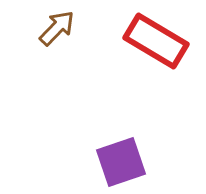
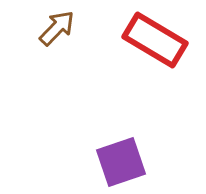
red rectangle: moved 1 px left, 1 px up
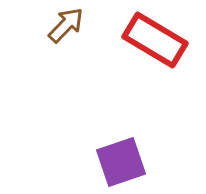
brown arrow: moved 9 px right, 3 px up
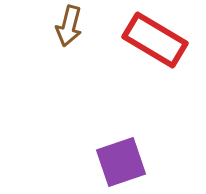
brown arrow: moved 3 px right, 1 px down; rotated 150 degrees clockwise
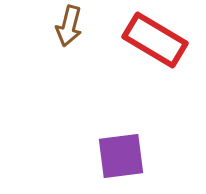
purple square: moved 6 px up; rotated 12 degrees clockwise
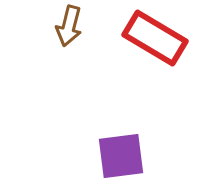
red rectangle: moved 2 px up
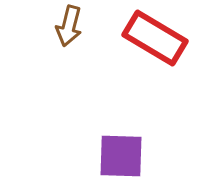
purple square: rotated 9 degrees clockwise
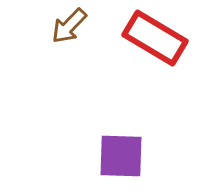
brown arrow: rotated 30 degrees clockwise
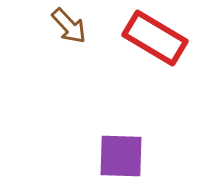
brown arrow: rotated 87 degrees counterclockwise
